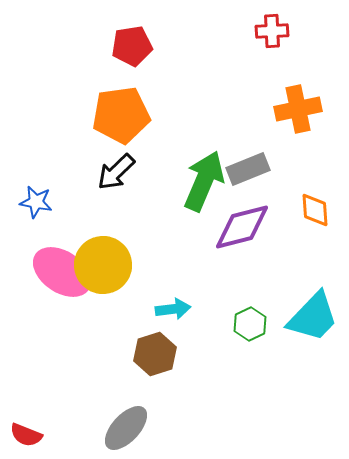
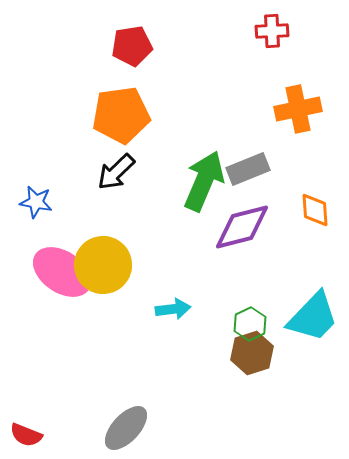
brown hexagon: moved 97 px right, 1 px up
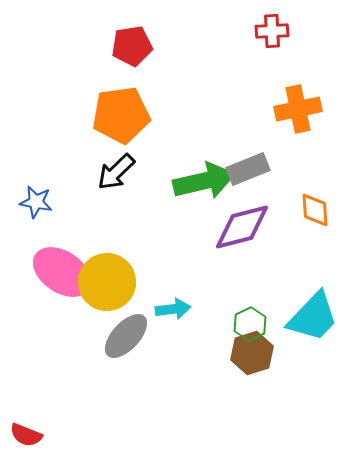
green arrow: rotated 54 degrees clockwise
yellow circle: moved 4 px right, 17 px down
gray ellipse: moved 92 px up
